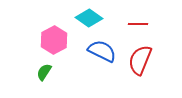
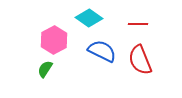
red semicircle: rotated 44 degrees counterclockwise
green semicircle: moved 1 px right, 3 px up
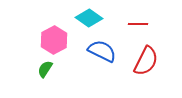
red semicircle: moved 6 px right, 1 px down; rotated 132 degrees counterclockwise
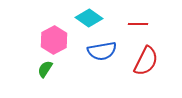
blue semicircle: rotated 144 degrees clockwise
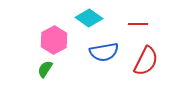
blue semicircle: moved 2 px right, 1 px down
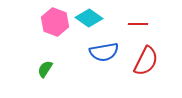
pink hexagon: moved 1 px right, 18 px up; rotated 12 degrees counterclockwise
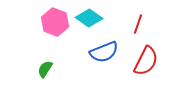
red line: rotated 72 degrees counterclockwise
blue semicircle: rotated 12 degrees counterclockwise
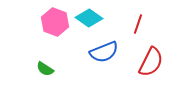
red semicircle: moved 5 px right, 1 px down
green semicircle: rotated 90 degrees counterclockwise
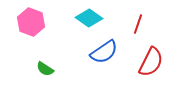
pink hexagon: moved 24 px left
blue semicircle: rotated 12 degrees counterclockwise
